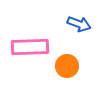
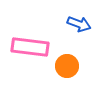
pink rectangle: rotated 9 degrees clockwise
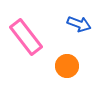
pink rectangle: moved 4 px left, 10 px up; rotated 45 degrees clockwise
